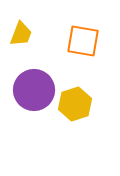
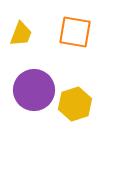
orange square: moved 8 px left, 9 px up
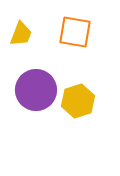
purple circle: moved 2 px right
yellow hexagon: moved 3 px right, 3 px up
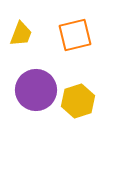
orange square: moved 3 px down; rotated 24 degrees counterclockwise
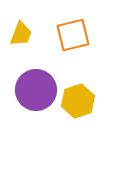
orange square: moved 2 px left
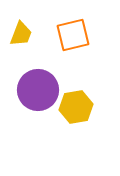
purple circle: moved 2 px right
yellow hexagon: moved 2 px left, 6 px down; rotated 8 degrees clockwise
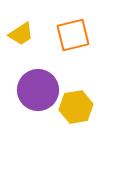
yellow trapezoid: rotated 36 degrees clockwise
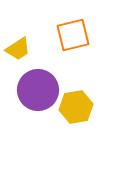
yellow trapezoid: moved 3 px left, 15 px down
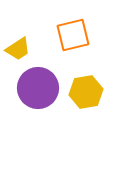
purple circle: moved 2 px up
yellow hexagon: moved 10 px right, 15 px up
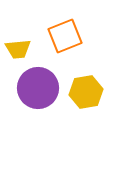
orange square: moved 8 px left, 1 px down; rotated 8 degrees counterclockwise
yellow trapezoid: rotated 28 degrees clockwise
